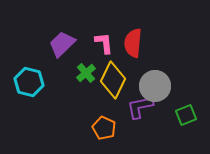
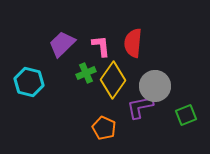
pink L-shape: moved 3 px left, 3 px down
green cross: rotated 18 degrees clockwise
yellow diamond: rotated 9 degrees clockwise
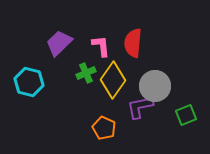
purple trapezoid: moved 3 px left, 1 px up
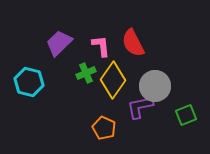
red semicircle: rotated 32 degrees counterclockwise
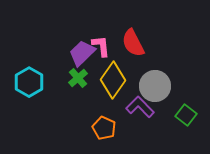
purple trapezoid: moved 23 px right, 10 px down
green cross: moved 8 px left, 5 px down; rotated 18 degrees counterclockwise
cyan hexagon: rotated 16 degrees clockwise
purple L-shape: rotated 56 degrees clockwise
green square: rotated 30 degrees counterclockwise
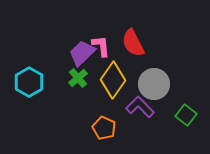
gray circle: moved 1 px left, 2 px up
